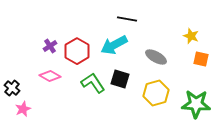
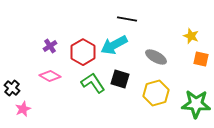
red hexagon: moved 6 px right, 1 px down
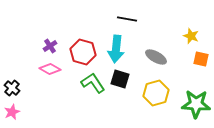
cyan arrow: moved 2 px right, 4 px down; rotated 56 degrees counterclockwise
red hexagon: rotated 15 degrees counterclockwise
pink diamond: moved 7 px up
pink star: moved 11 px left, 3 px down
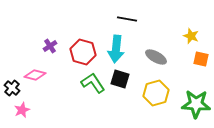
pink diamond: moved 15 px left, 6 px down; rotated 15 degrees counterclockwise
pink star: moved 10 px right, 2 px up
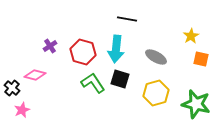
yellow star: rotated 21 degrees clockwise
green star: rotated 12 degrees clockwise
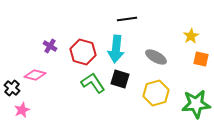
black line: rotated 18 degrees counterclockwise
purple cross: rotated 24 degrees counterclockwise
green star: rotated 20 degrees counterclockwise
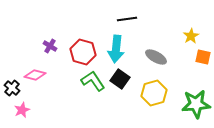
orange square: moved 2 px right, 2 px up
black square: rotated 18 degrees clockwise
green L-shape: moved 2 px up
yellow hexagon: moved 2 px left
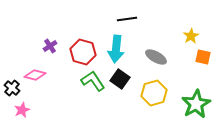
purple cross: rotated 24 degrees clockwise
green star: rotated 24 degrees counterclockwise
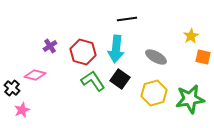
green star: moved 6 px left, 5 px up; rotated 20 degrees clockwise
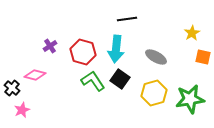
yellow star: moved 1 px right, 3 px up
